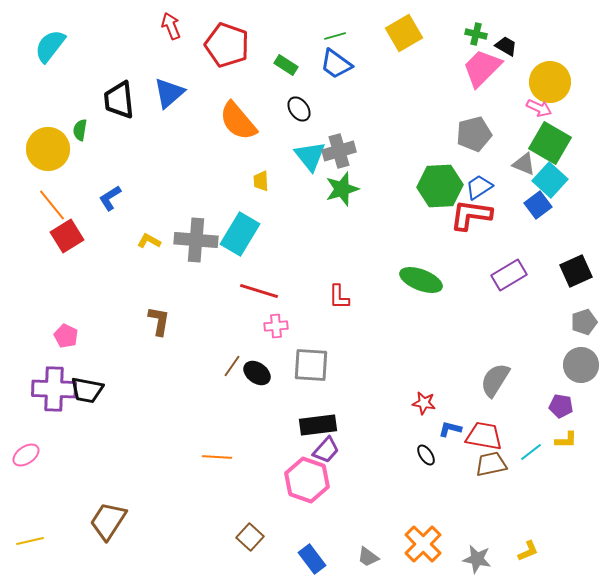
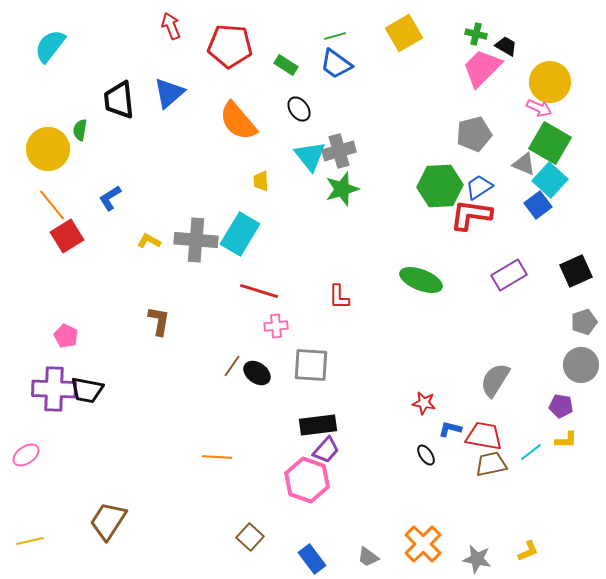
red pentagon at (227, 45): moved 3 px right, 1 px down; rotated 15 degrees counterclockwise
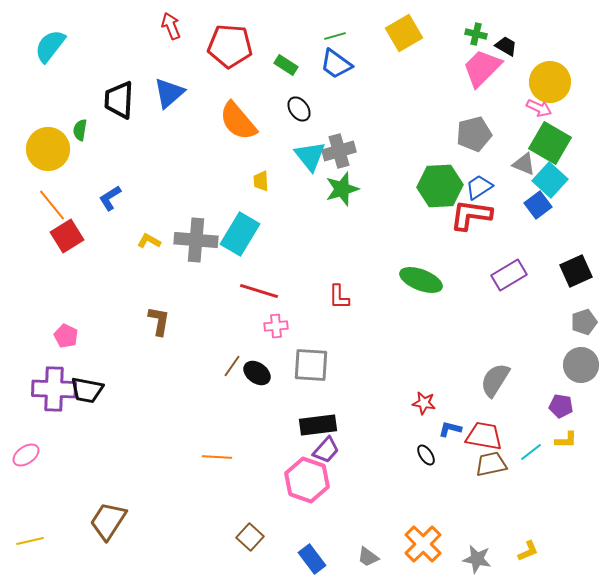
black trapezoid at (119, 100): rotated 9 degrees clockwise
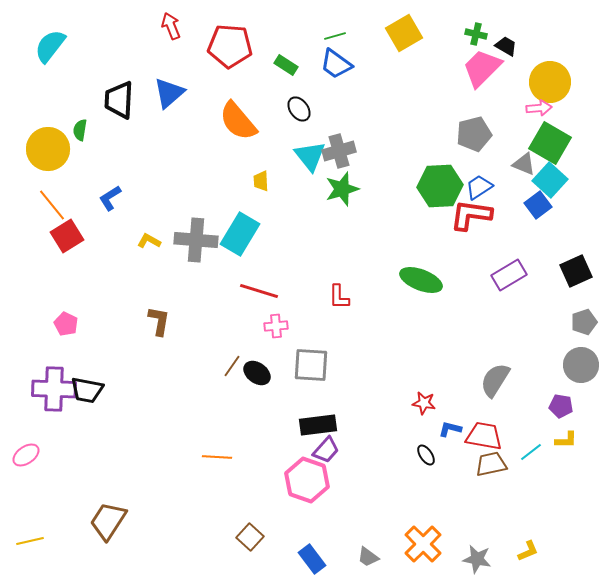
pink arrow at (539, 108): rotated 30 degrees counterclockwise
pink pentagon at (66, 336): moved 12 px up
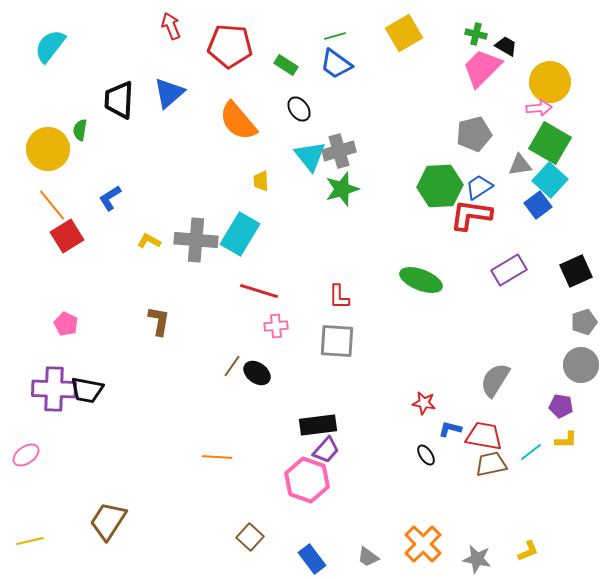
gray triangle at (524, 164): moved 4 px left, 1 px down; rotated 30 degrees counterclockwise
purple rectangle at (509, 275): moved 5 px up
gray square at (311, 365): moved 26 px right, 24 px up
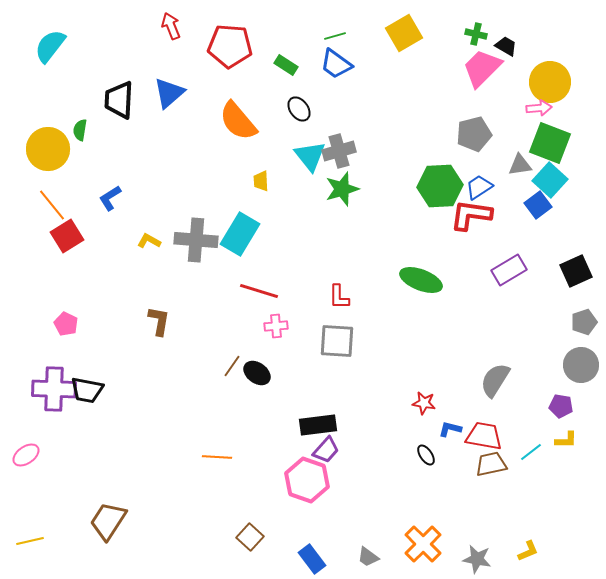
green square at (550, 143): rotated 9 degrees counterclockwise
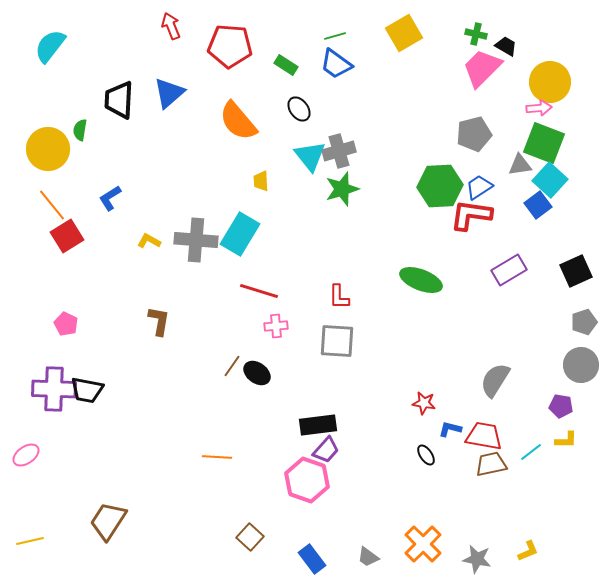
green square at (550, 143): moved 6 px left
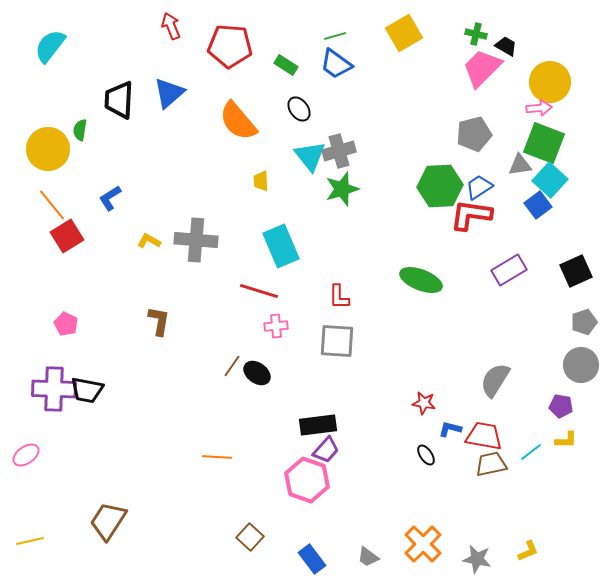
cyan rectangle at (240, 234): moved 41 px right, 12 px down; rotated 54 degrees counterclockwise
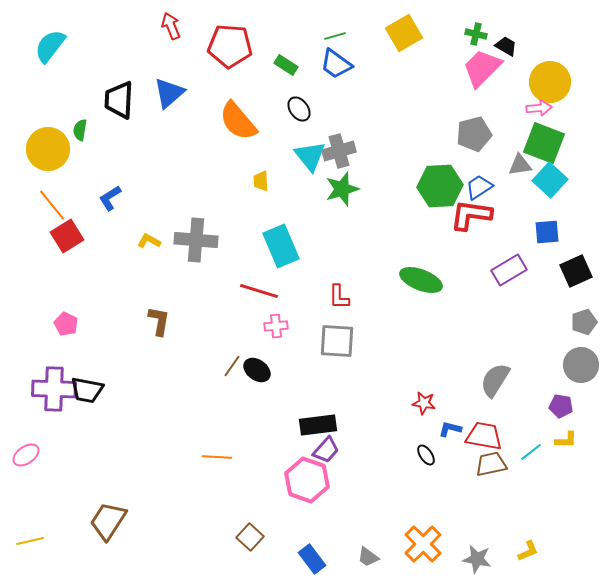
blue square at (538, 205): moved 9 px right, 27 px down; rotated 32 degrees clockwise
black ellipse at (257, 373): moved 3 px up
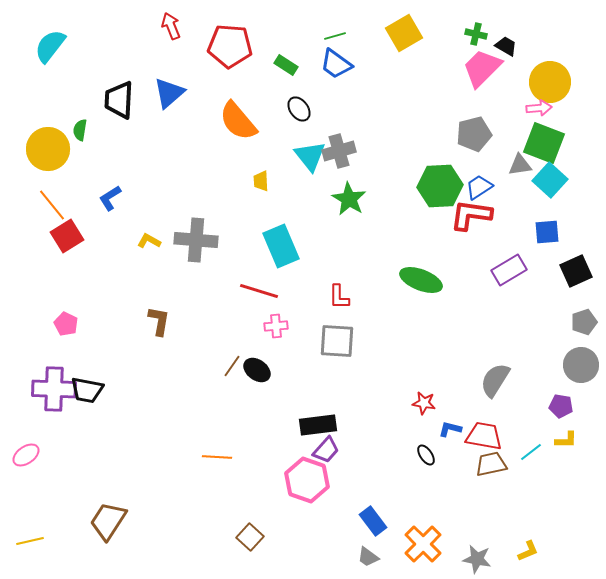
green star at (342, 189): moved 7 px right, 10 px down; rotated 24 degrees counterclockwise
blue rectangle at (312, 559): moved 61 px right, 38 px up
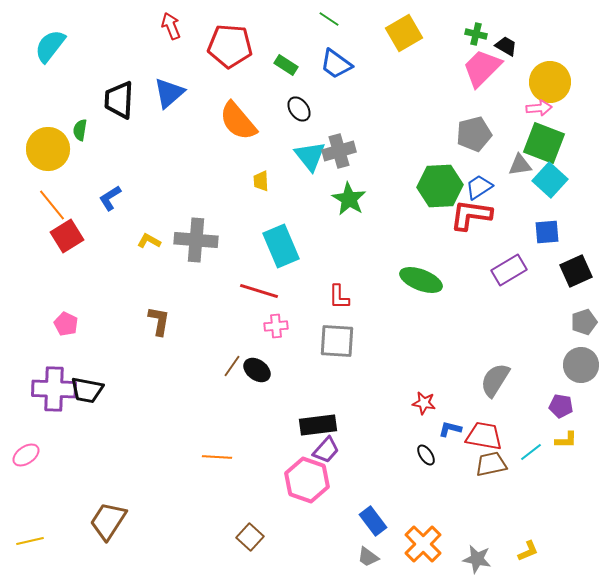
green line at (335, 36): moved 6 px left, 17 px up; rotated 50 degrees clockwise
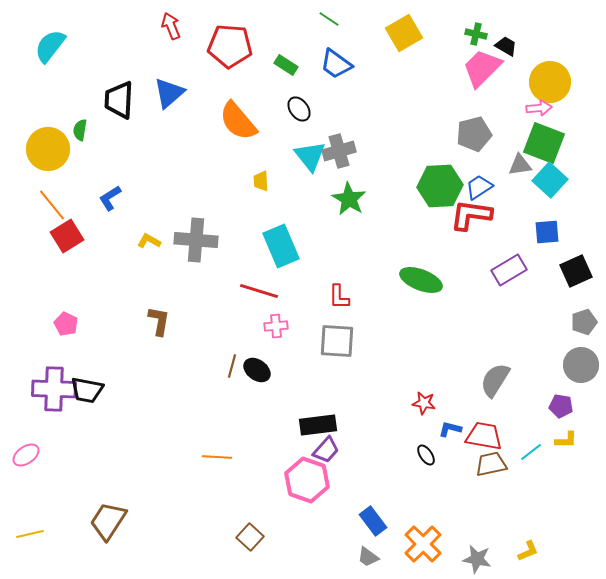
brown line at (232, 366): rotated 20 degrees counterclockwise
yellow line at (30, 541): moved 7 px up
